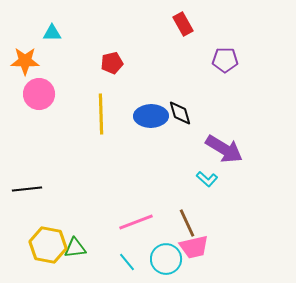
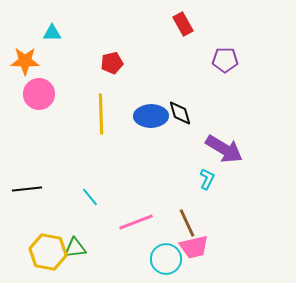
cyan L-shape: rotated 105 degrees counterclockwise
yellow hexagon: moved 7 px down
cyan line: moved 37 px left, 65 px up
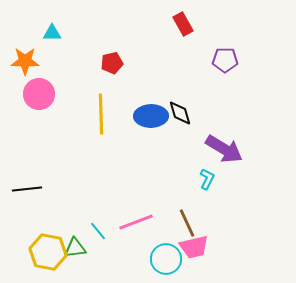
cyan line: moved 8 px right, 34 px down
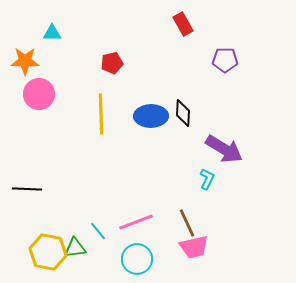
black diamond: moved 3 px right; rotated 20 degrees clockwise
black line: rotated 8 degrees clockwise
cyan circle: moved 29 px left
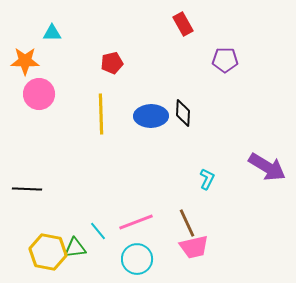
purple arrow: moved 43 px right, 18 px down
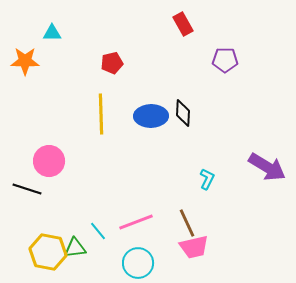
pink circle: moved 10 px right, 67 px down
black line: rotated 16 degrees clockwise
cyan circle: moved 1 px right, 4 px down
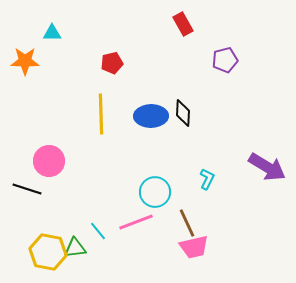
purple pentagon: rotated 15 degrees counterclockwise
cyan circle: moved 17 px right, 71 px up
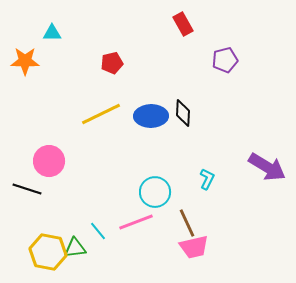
yellow line: rotated 66 degrees clockwise
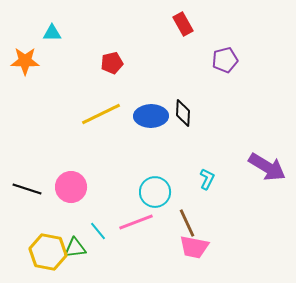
pink circle: moved 22 px right, 26 px down
pink trapezoid: rotated 24 degrees clockwise
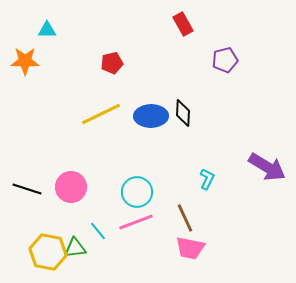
cyan triangle: moved 5 px left, 3 px up
cyan circle: moved 18 px left
brown line: moved 2 px left, 5 px up
pink trapezoid: moved 4 px left, 1 px down
